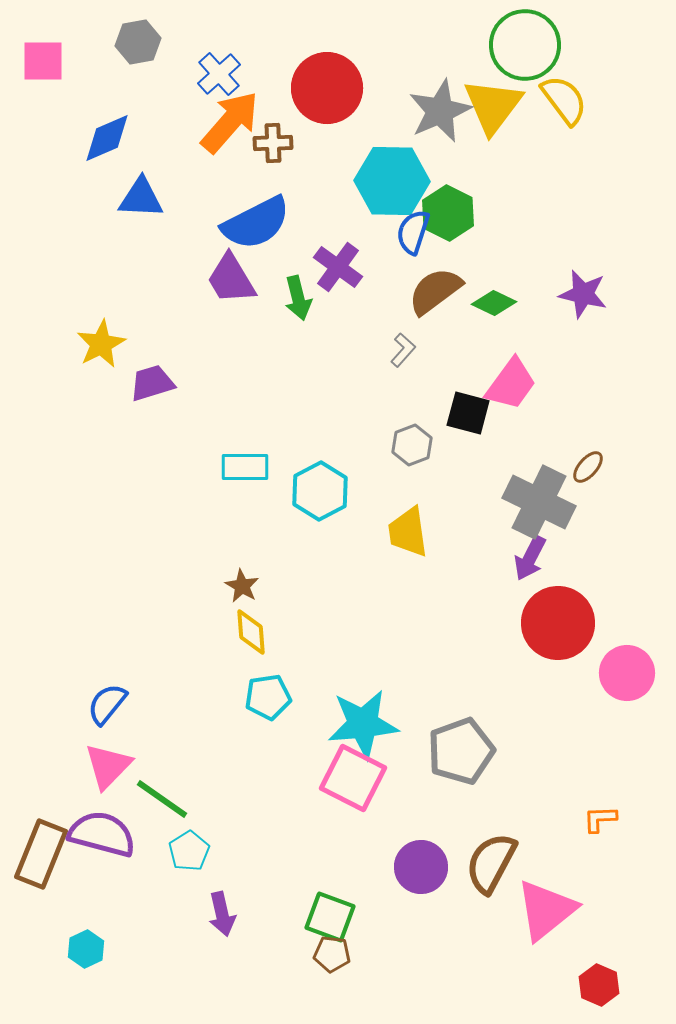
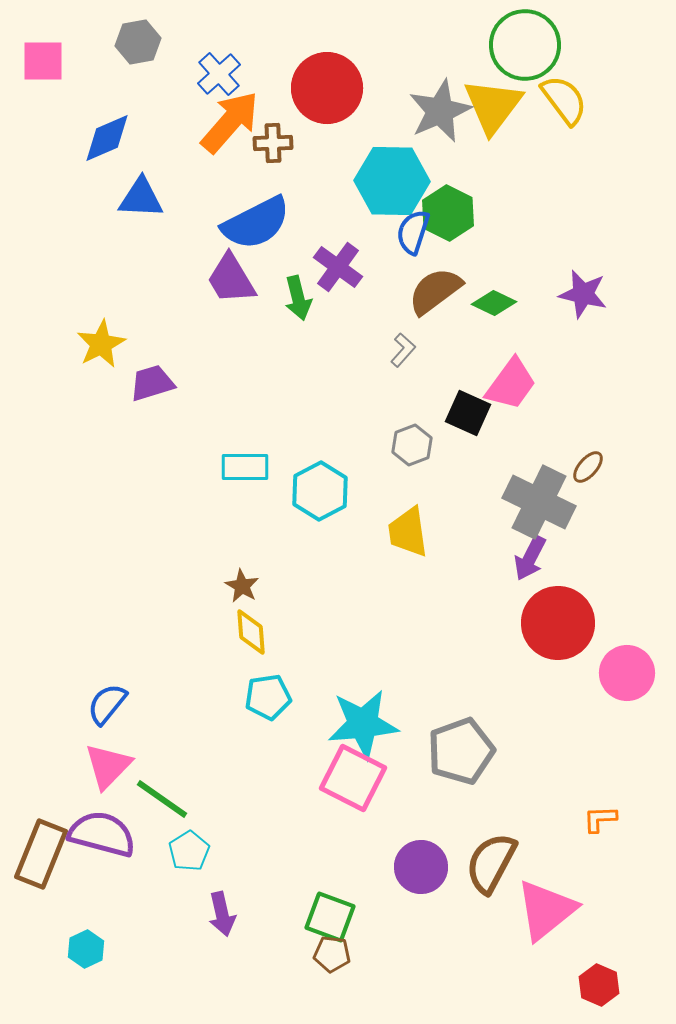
black square at (468, 413): rotated 9 degrees clockwise
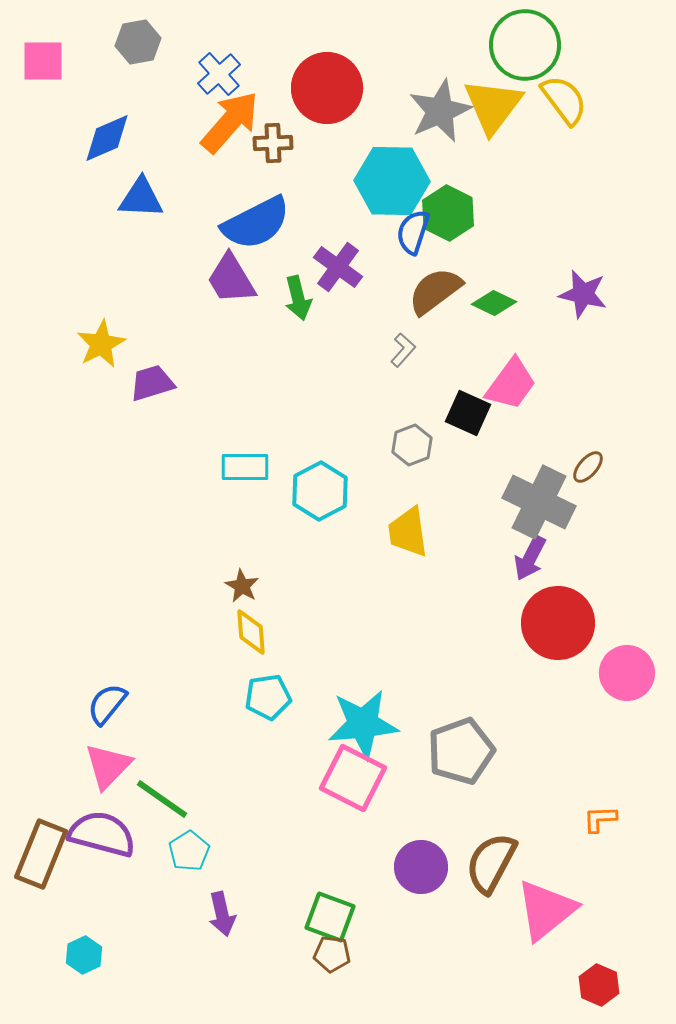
cyan hexagon at (86, 949): moved 2 px left, 6 px down
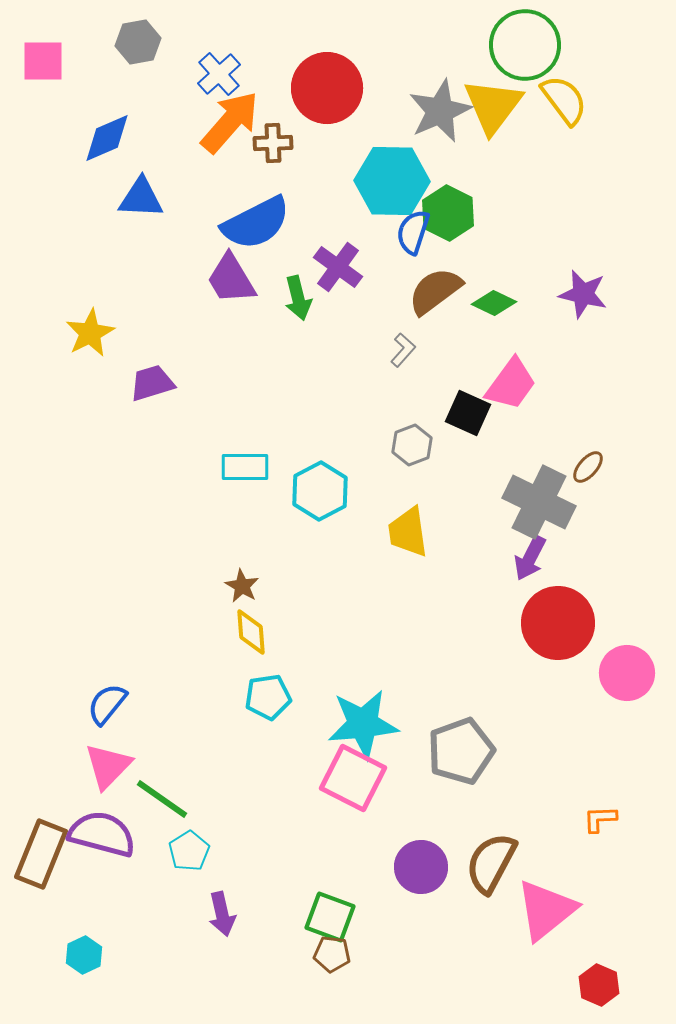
yellow star at (101, 344): moved 11 px left, 11 px up
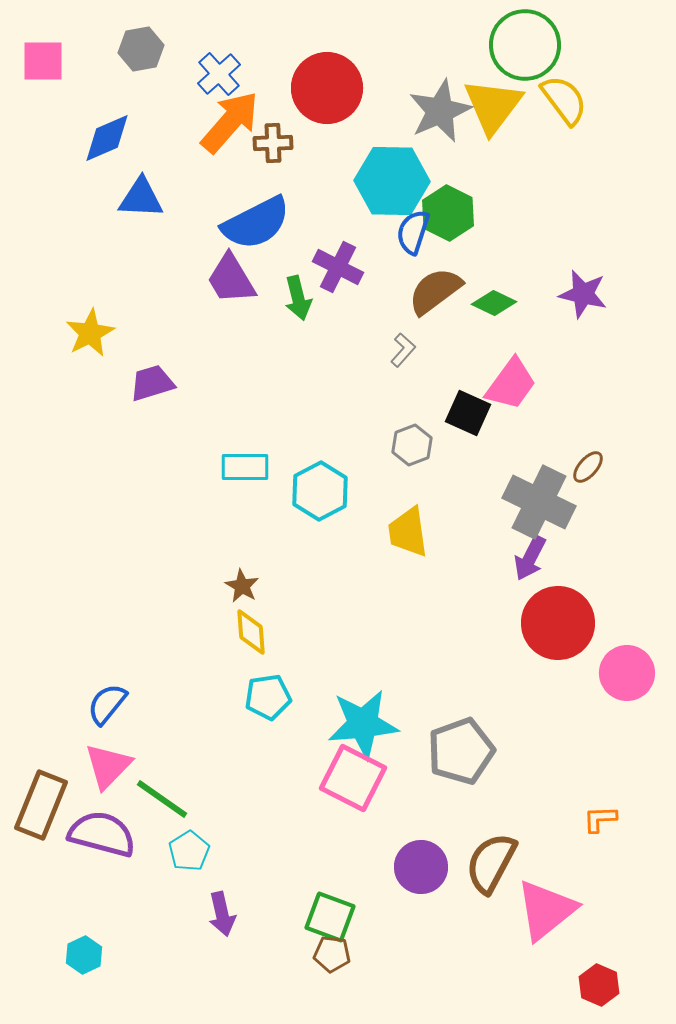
gray hexagon at (138, 42): moved 3 px right, 7 px down
purple cross at (338, 267): rotated 9 degrees counterclockwise
brown rectangle at (41, 854): moved 49 px up
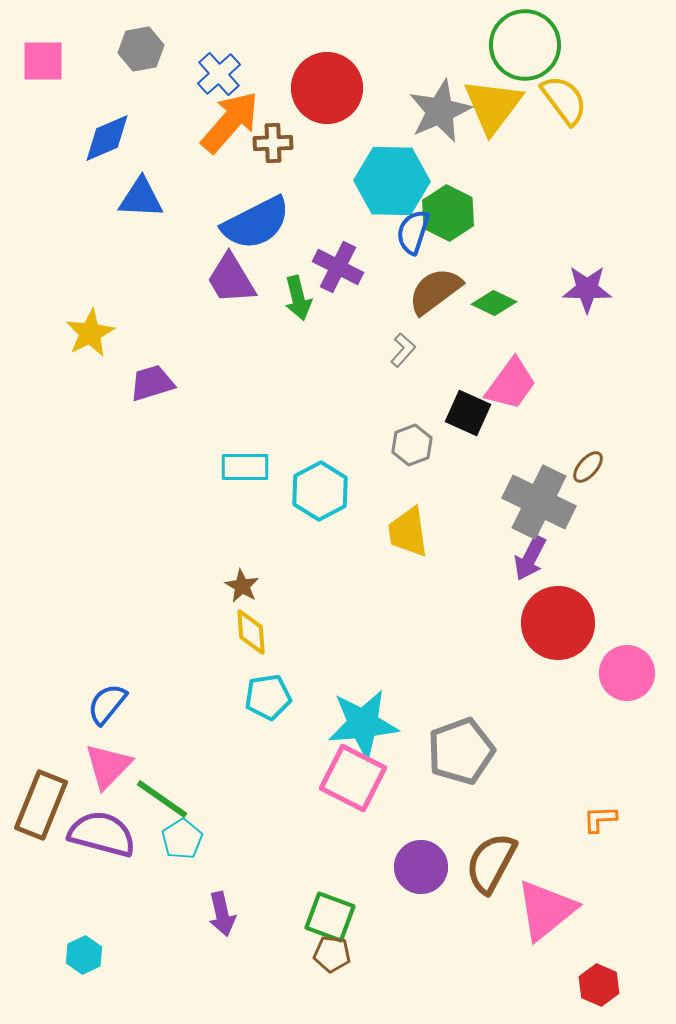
purple star at (583, 294): moved 4 px right, 5 px up; rotated 12 degrees counterclockwise
cyan pentagon at (189, 851): moved 7 px left, 12 px up
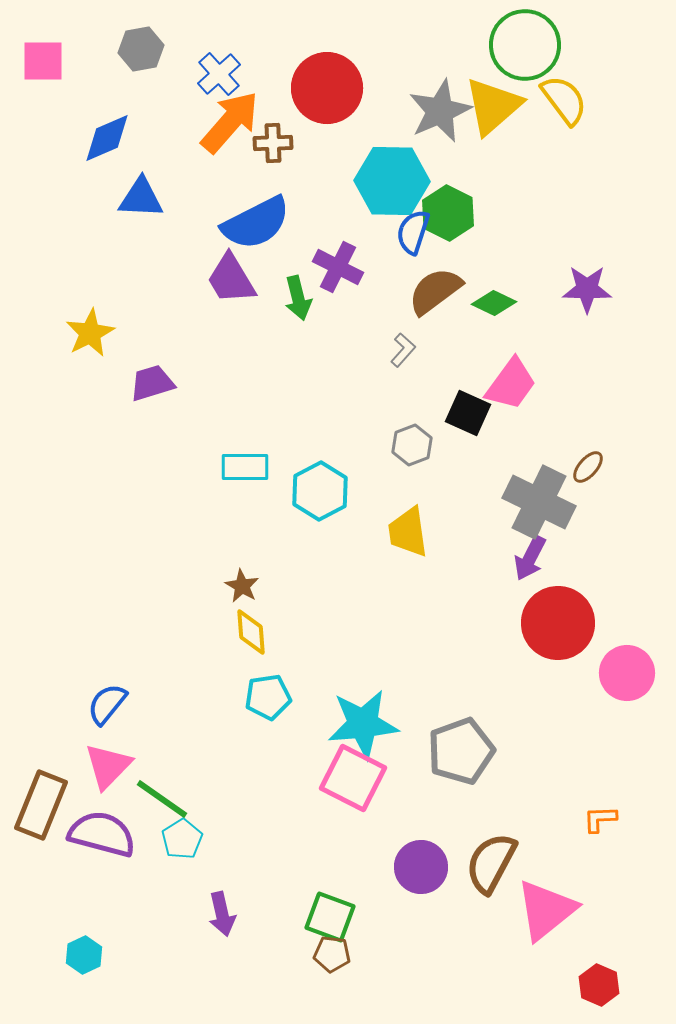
yellow triangle at (493, 106): rotated 12 degrees clockwise
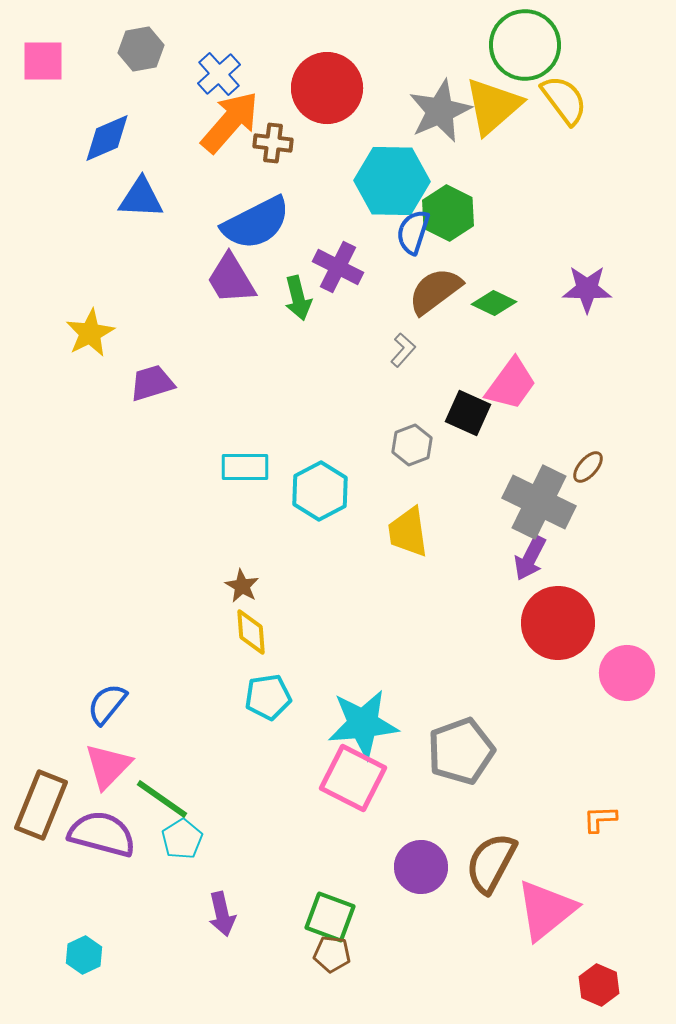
brown cross at (273, 143): rotated 9 degrees clockwise
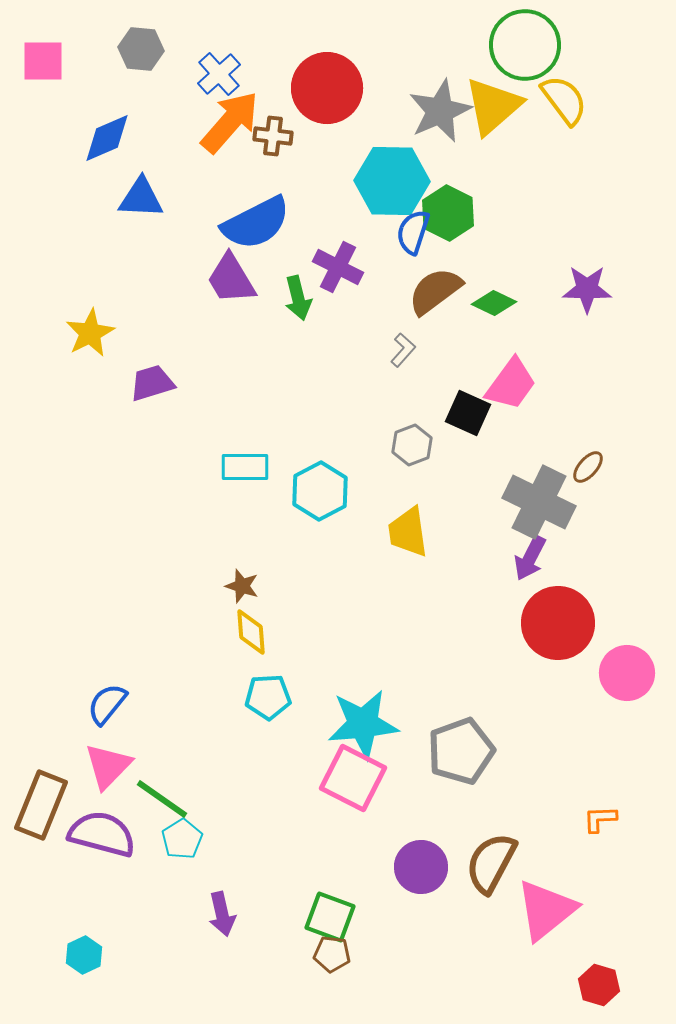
gray hexagon at (141, 49): rotated 15 degrees clockwise
brown cross at (273, 143): moved 7 px up
brown star at (242, 586): rotated 12 degrees counterclockwise
cyan pentagon at (268, 697): rotated 6 degrees clockwise
red hexagon at (599, 985): rotated 6 degrees counterclockwise
